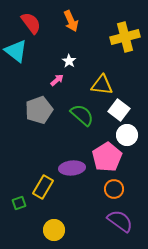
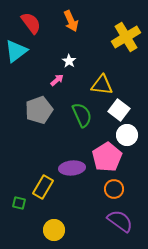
yellow cross: moved 1 px right; rotated 16 degrees counterclockwise
cyan triangle: rotated 45 degrees clockwise
green semicircle: rotated 25 degrees clockwise
green square: rotated 32 degrees clockwise
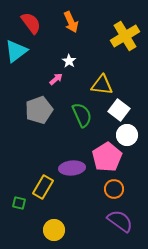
orange arrow: moved 1 px down
yellow cross: moved 1 px left, 1 px up
pink arrow: moved 1 px left, 1 px up
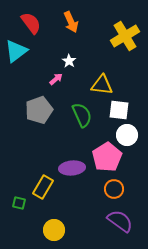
white square: rotated 30 degrees counterclockwise
